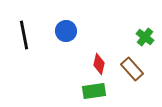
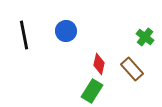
green rectangle: moved 2 px left; rotated 50 degrees counterclockwise
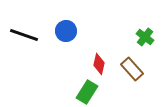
black line: rotated 60 degrees counterclockwise
green rectangle: moved 5 px left, 1 px down
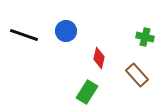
green cross: rotated 24 degrees counterclockwise
red diamond: moved 6 px up
brown rectangle: moved 5 px right, 6 px down
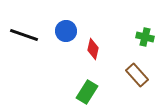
red diamond: moved 6 px left, 9 px up
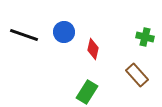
blue circle: moved 2 px left, 1 px down
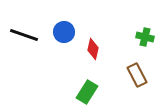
brown rectangle: rotated 15 degrees clockwise
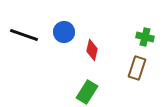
red diamond: moved 1 px left, 1 px down
brown rectangle: moved 7 px up; rotated 45 degrees clockwise
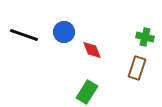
red diamond: rotated 35 degrees counterclockwise
